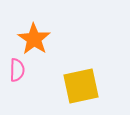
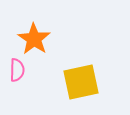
yellow square: moved 4 px up
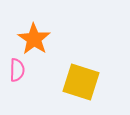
yellow square: rotated 30 degrees clockwise
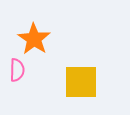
yellow square: rotated 18 degrees counterclockwise
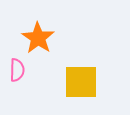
orange star: moved 4 px right, 1 px up
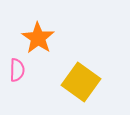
yellow square: rotated 36 degrees clockwise
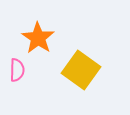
yellow square: moved 12 px up
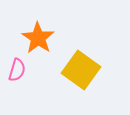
pink semicircle: rotated 15 degrees clockwise
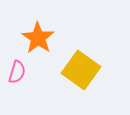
pink semicircle: moved 2 px down
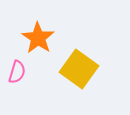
yellow square: moved 2 px left, 1 px up
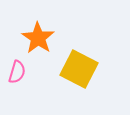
yellow square: rotated 9 degrees counterclockwise
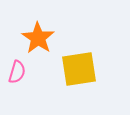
yellow square: rotated 36 degrees counterclockwise
